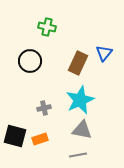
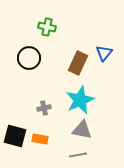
black circle: moved 1 px left, 3 px up
orange rectangle: rotated 28 degrees clockwise
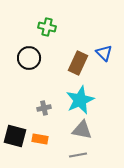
blue triangle: rotated 24 degrees counterclockwise
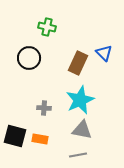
gray cross: rotated 16 degrees clockwise
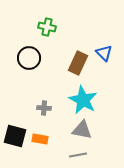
cyan star: moved 3 px right; rotated 20 degrees counterclockwise
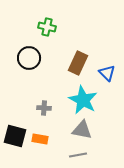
blue triangle: moved 3 px right, 20 px down
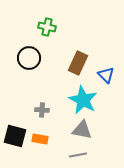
blue triangle: moved 1 px left, 2 px down
gray cross: moved 2 px left, 2 px down
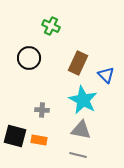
green cross: moved 4 px right, 1 px up; rotated 12 degrees clockwise
gray triangle: moved 1 px left
orange rectangle: moved 1 px left, 1 px down
gray line: rotated 24 degrees clockwise
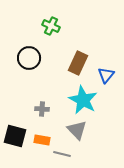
blue triangle: rotated 24 degrees clockwise
gray cross: moved 1 px up
gray triangle: moved 4 px left; rotated 35 degrees clockwise
orange rectangle: moved 3 px right
gray line: moved 16 px left, 1 px up
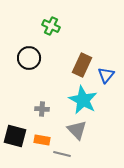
brown rectangle: moved 4 px right, 2 px down
